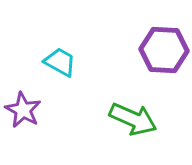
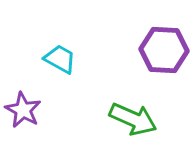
cyan trapezoid: moved 3 px up
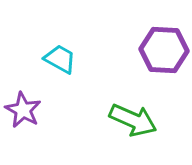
green arrow: moved 1 px down
